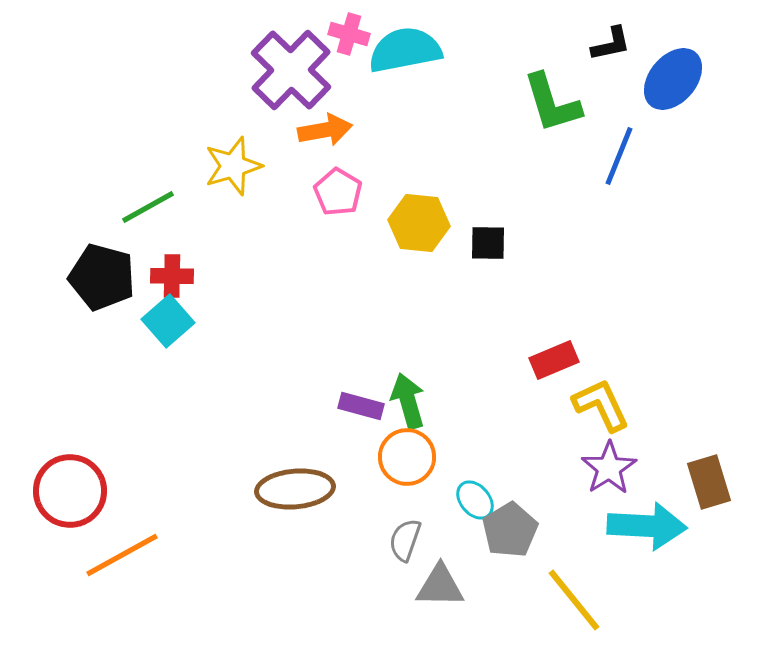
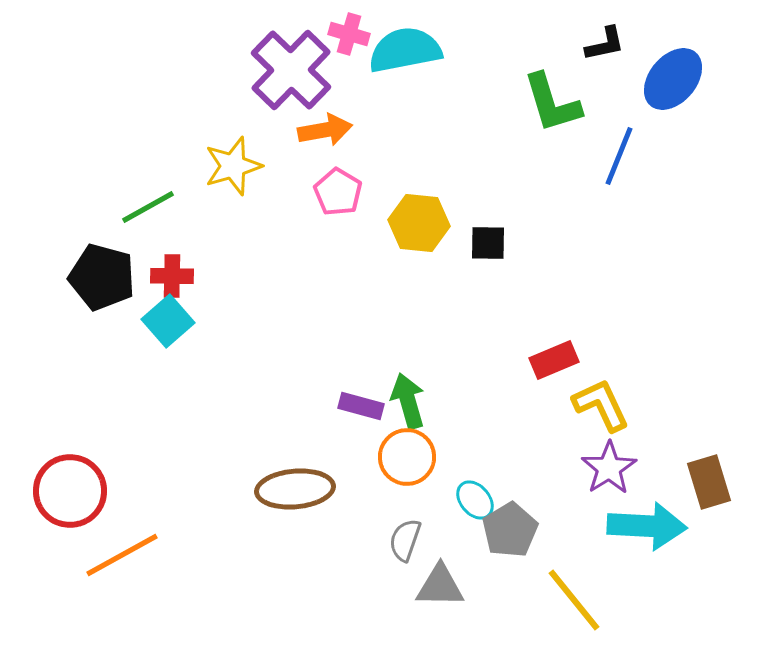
black L-shape: moved 6 px left
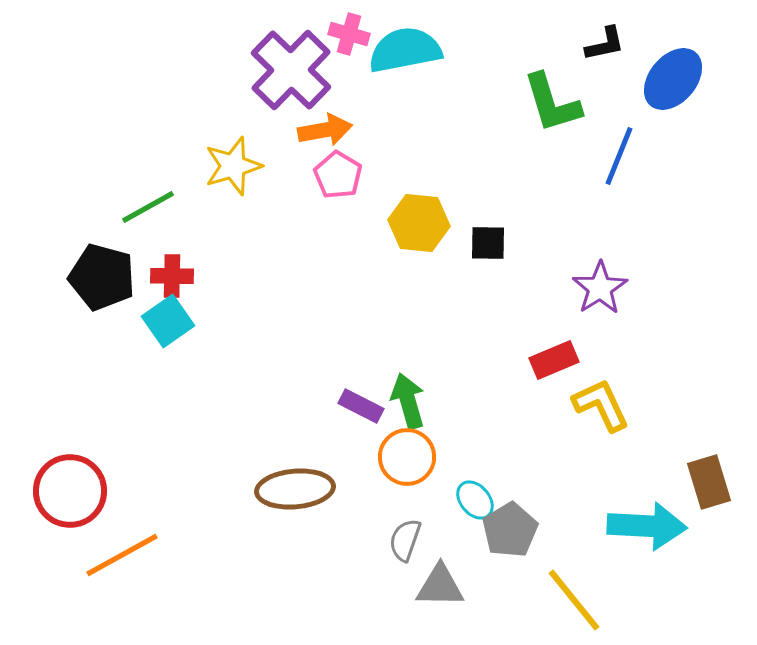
pink pentagon: moved 17 px up
cyan square: rotated 6 degrees clockwise
purple rectangle: rotated 12 degrees clockwise
purple star: moved 9 px left, 180 px up
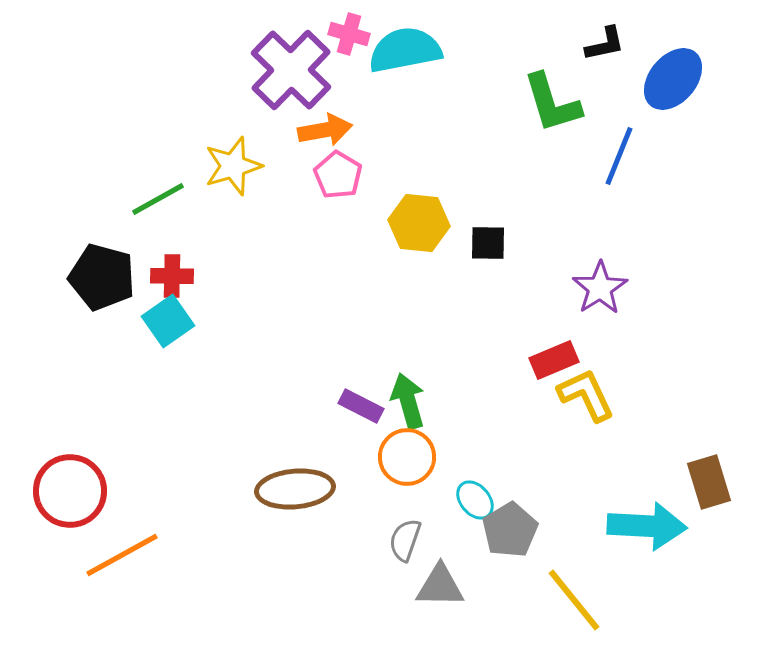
green line: moved 10 px right, 8 px up
yellow L-shape: moved 15 px left, 10 px up
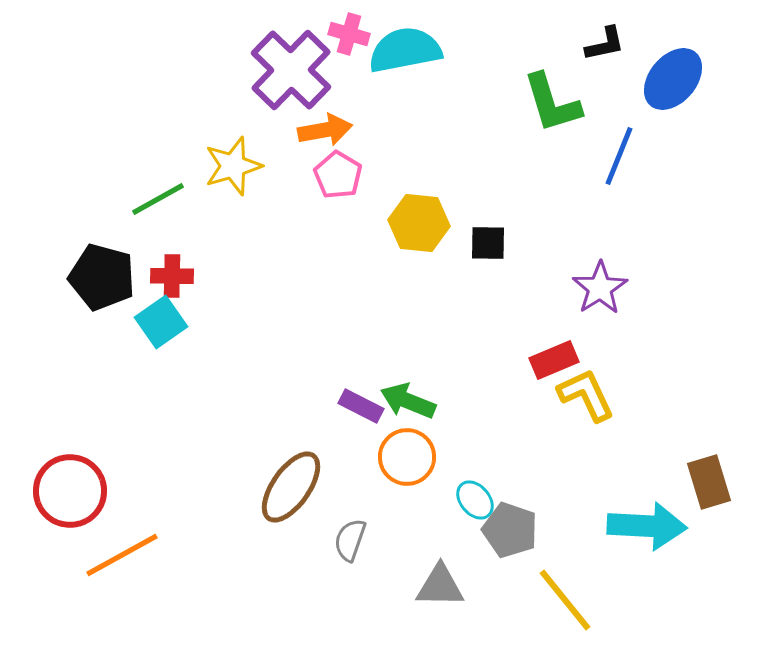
cyan square: moved 7 px left, 1 px down
green arrow: rotated 52 degrees counterclockwise
brown ellipse: moved 4 px left, 2 px up; rotated 50 degrees counterclockwise
gray pentagon: rotated 22 degrees counterclockwise
gray semicircle: moved 55 px left
yellow line: moved 9 px left
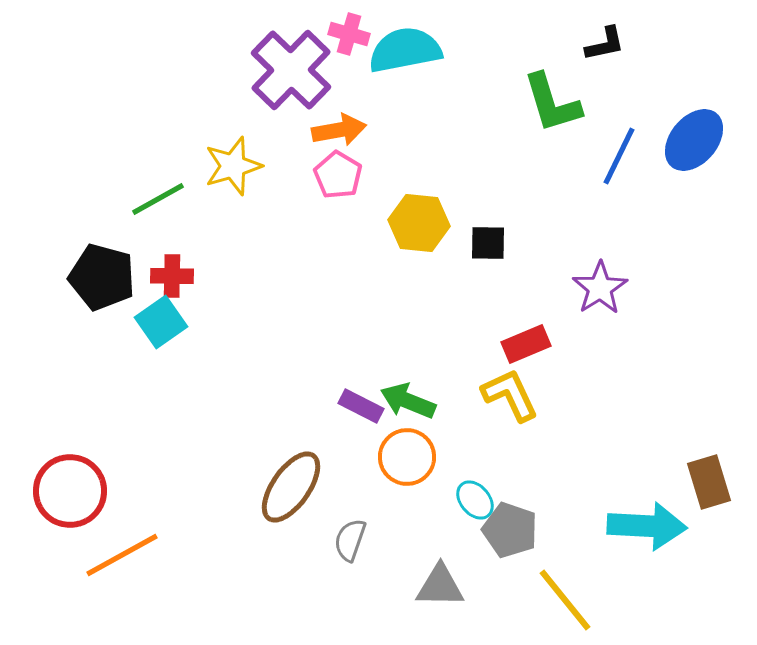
blue ellipse: moved 21 px right, 61 px down
orange arrow: moved 14 px right
blue line: rotated 4 degrees clockwise
red rectangle: moved 28 px left, 16 px up
yellow L-shape: moved 76 px left
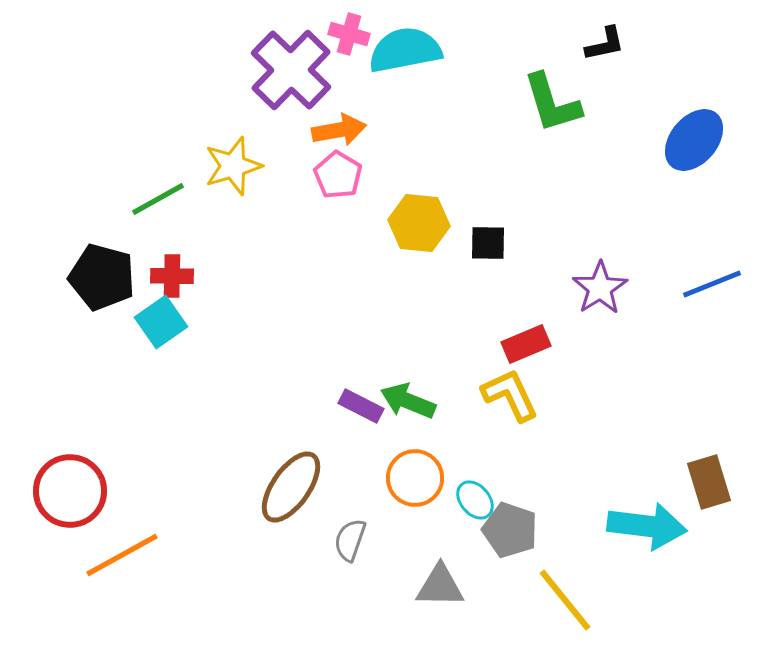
blue line: moved 93 px right, 128 px down; rotated 42 degrees clockwise
orange circle: moved 8 px right, 21 px down
cyan arrow: rotated 4 degrees clockwise
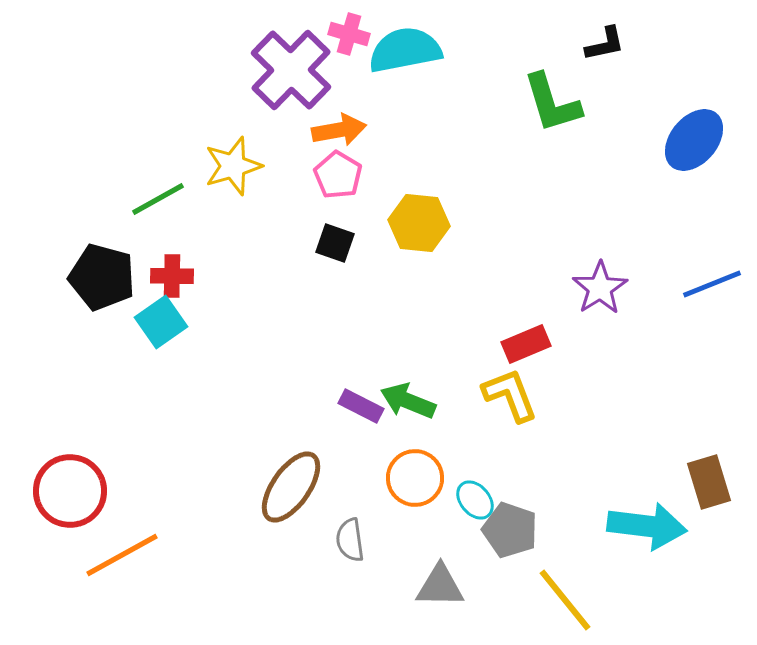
black square: moved 153 px left; rotated 18 degrees clockwise
yellow L-shape: rotated 4 degrees clockwise
gray semicircle: rotated 27 degrees counterclockwise
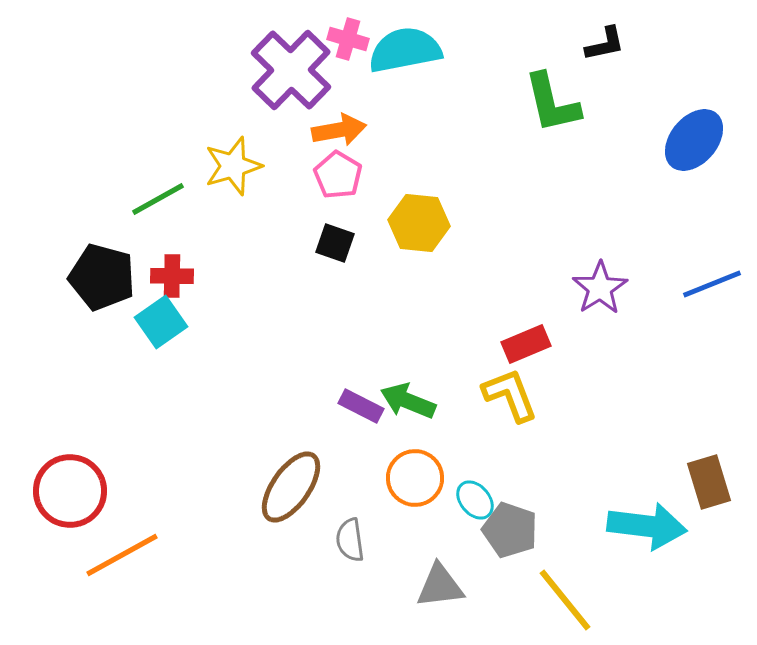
pink cross: moved 1 px left, 5 px down
green L-shape: rotated 4 degrees clockwise
gray triangle: rotated 8 degrees counterclockwise
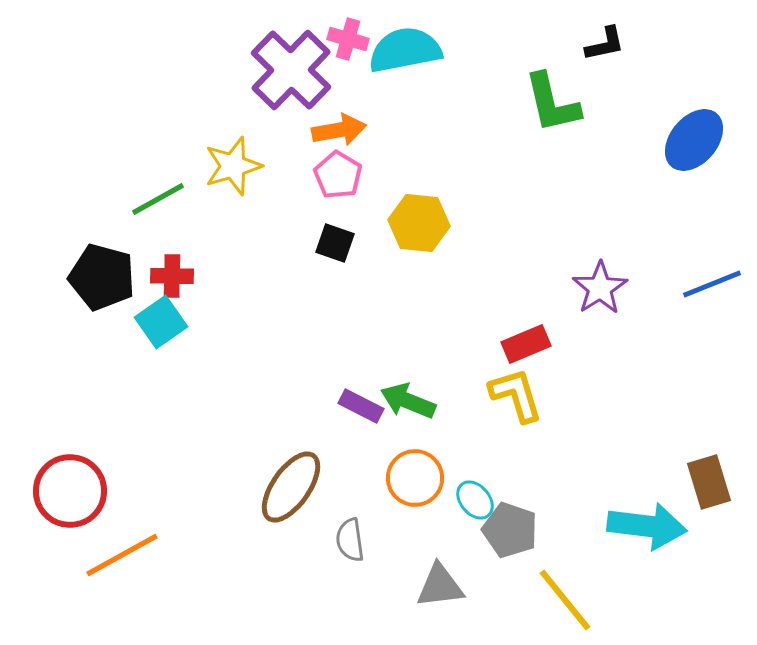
yellow L-shape: moved 6 px right; rotated 4 degrees clockwise
